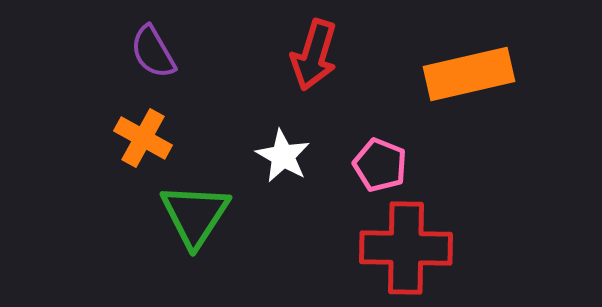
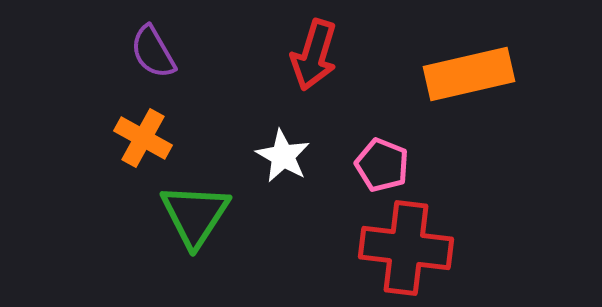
pink pentagon: moved 2 px right
red cross: rotated 6 degrees clockwise
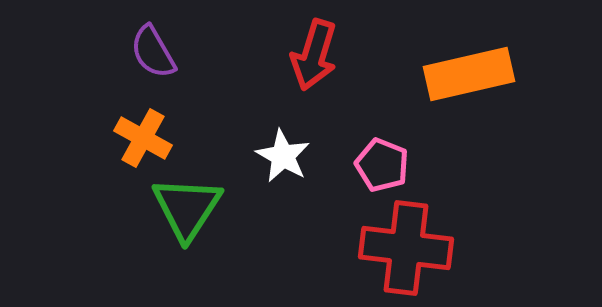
green triangle: moved 8 px left, 7 px up
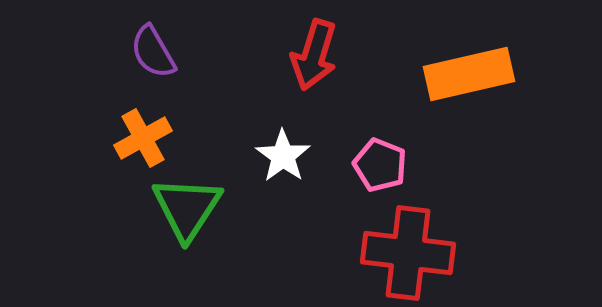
orange cross: rotated 32 degrees clockwise
white star: rotated 6 degrees clockwise
pink pentagon: moved 2 px left
red cross: moved 2 px right, 5 px down
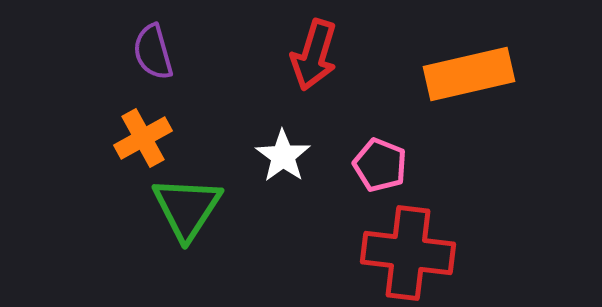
purple semicircle: rotated 14 degrees clockwise
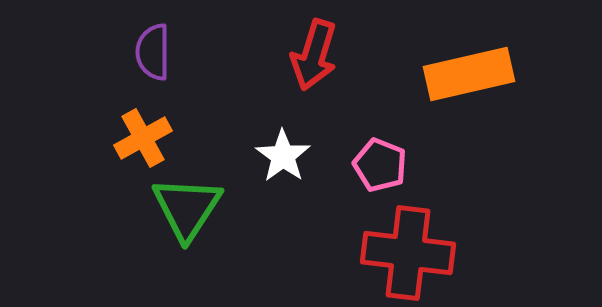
purple semicircle: rotated 16 degrees clockwise
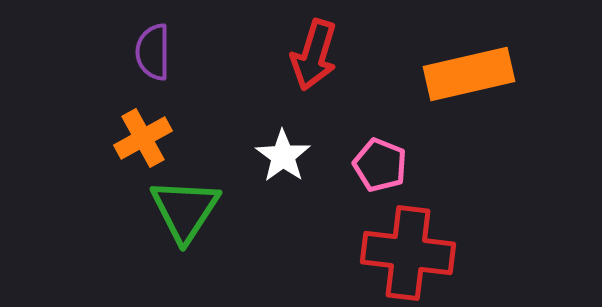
green triangle: moved 2 px left, 2 px down
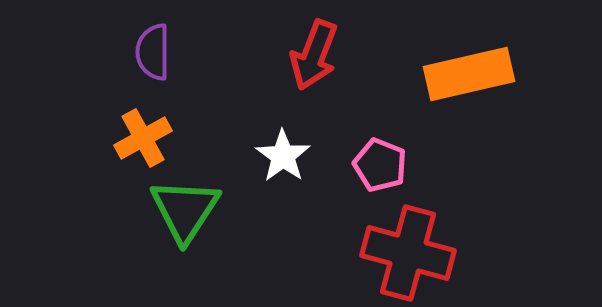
red arrow: rotated 4 degrees clockwise
red cross: rotated 8 degrees clockwise
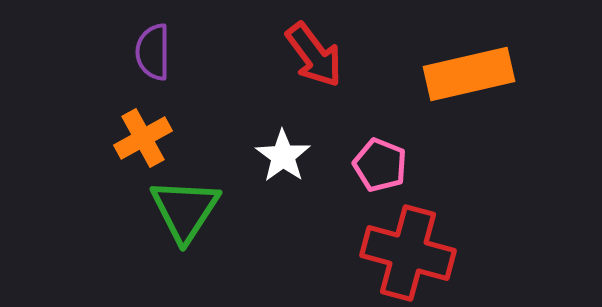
red arrow: rotated 58 degrees counterclockwise
